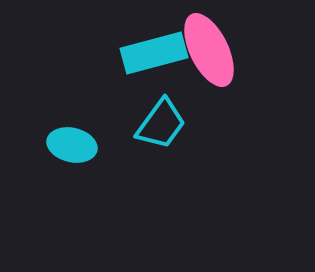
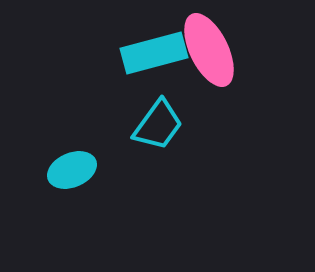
cyan trapezoid: moved 3 px left, 1 px down
cyan ellipse: moved 25 px down; rotated 36 degrees counterclockwise
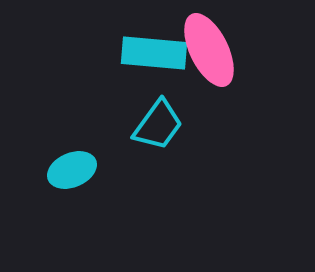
cyan rectangle: rotated 20 degrees clockwise
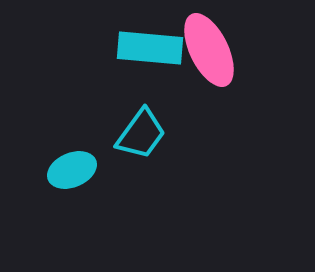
cyan rectangle: moved 4 px left, 5 px up
cyan trapezoid: moved 17 px left, 9 px down
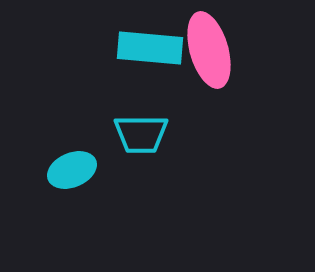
pink ellipse: rotated 10 degrees clockwise
cyan trapezoid: rotated 54 degrees clockwise
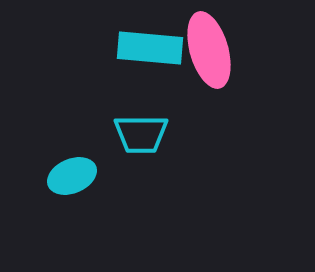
cyan ellipse: moved 6 px down
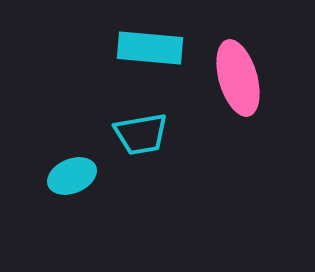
pink ellipse: moved 29 px right, 28 px down
cyan trapezoid: rotated 10 degrees counterclockwise
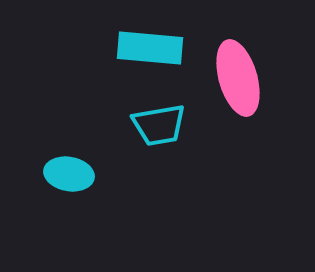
cyan trapezoid: moved 18 px right, 9 px up
cyan ellipse: moved 3 px left, 2 px up; rotated 33 degrees clockwise
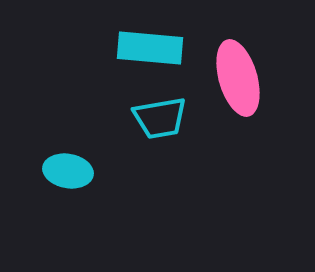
cyan trapezoid: moved 1 px right, 7 px up
cyan ellipse: moved 1 px left, 3 px up
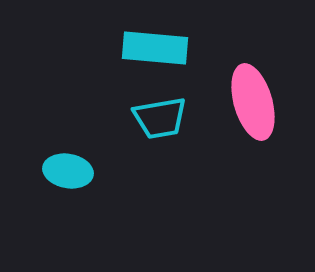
cyan rectangle: moved 5 px right
pink ellipse: moved 15 px right, 24 px down
